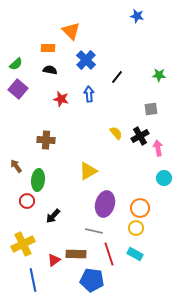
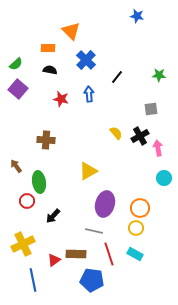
green ellipse: moved 1 px right, 2 px down; rotated 15 degrees counterclockwise
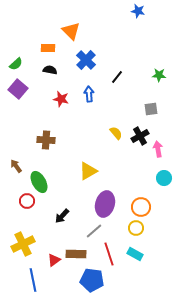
blue star: moved 1 px right, 5 px up
pink arrow: moved 1 px down
green ellipse: rotated 20 degrees counterclockwise
orange circle: moved 1 px right, 1 px up
black arrow: moved 9 px right
gray line: rotated 54 degrees counterclockwise
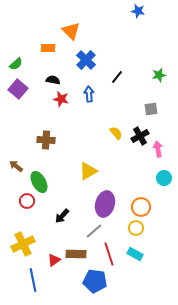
black semicircle: moved 3 px right, 10 px down
green star: rotated 16 degrees counterclockwise
brown arrow: rotated 16 degrees counterclockwise
blue pentagon: moved 3 px right, 1 px down
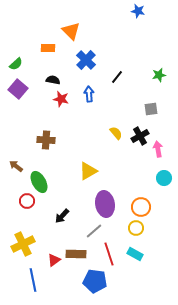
purple ellipse: rotated 25 degrees counterclockwise
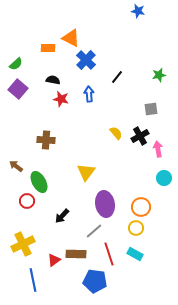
orange triangle: moved 7 px down; rotated 18 degrees counterclockwise
yellow triangle: moved 2 px left, 1 px down; rotated 24 degrees counterclockwise
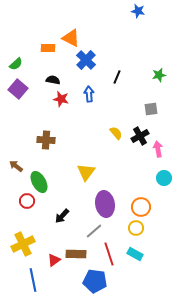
black line: rotated 16 degrees counterclockwise
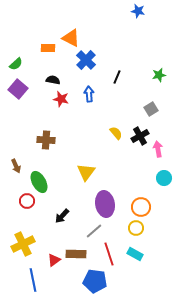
gray square: rotated 24 degrees counterclockwise
brown arrow: rotated 152 degrees counterclockwise
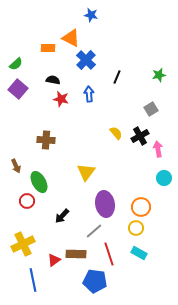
blue star: moved 47 px left, 4 px down
cyan rectangle: moved 4 px right, 1 px up
